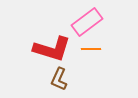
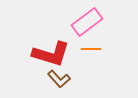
red L-shape: moved 1 px left, 5 px down
brown L-shape: rotated 65 degrees counterclockwise
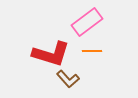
orange line: moved 1 px right, 2 px down
brown L-shape: moved 9 px right
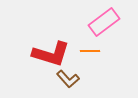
pink rectangle: moved 17 px right
orange line: moved 2 px left
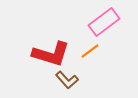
orange line: rotated 36 degrees counterclockwise
brown L-shape: moved 1 px left, 1 px down
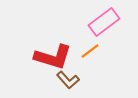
red L-shape: moved 2 px right, 3 px down
brown L-shape: moved 1 px right
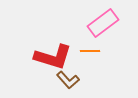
pink rectangle: moved 1 px left, 1 px down
orange line: rotated 36 degrees clockwise
